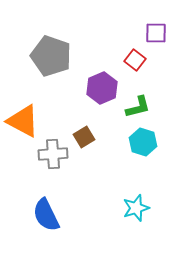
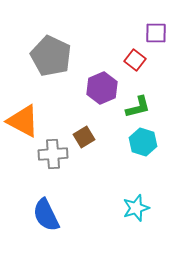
gray pentagon: rotated 6 degrees clockwise
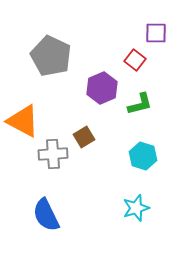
green L-shape: moved 2 px right, 3 px up
cyan hexagon: moved 14 px down
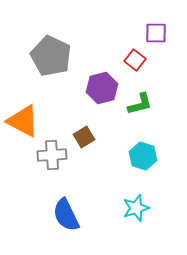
purple hexagon: rotated 8 degrees clockwise
gray cross: moved 1 px left, 1 px down
blue semicircle: moved 20 px right
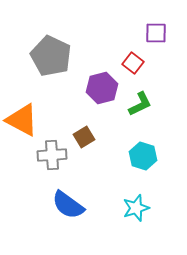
red square: moved 2 px left, 3 px down
green L-shape: rotated 12 degrees counterclockwise
orange triangle: moved 1 px left, 1 px up
blue semicircle: moved 2 px right, 10 px up; rotated 28 degrees counterclockwise
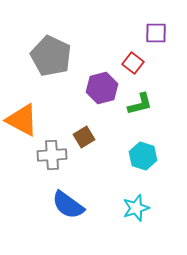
green L-shape: rotated 12 degrees clockwise
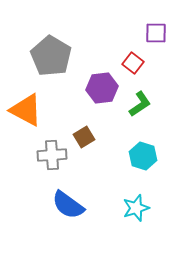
gray pentagon: rotated 6 degrees clockwise
purple hexagon: rotated 8 degrees clockwise
green L-shape: rotated 20 degrees counterclockwise
orange triangle: moved 4 px right, 10 px up
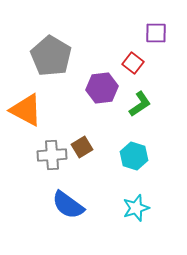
brown square: moved 2 px left, 10 px down
cyan hexagon: moved 9 px left
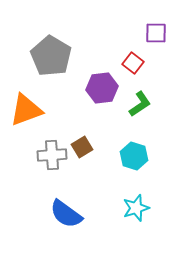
orange triangle: rotated 48 degrees counterclockwise
blue semicircle: moved 2 px left, 9 px down
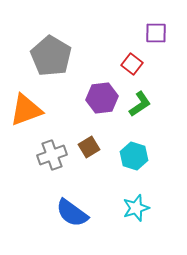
red square: moved 1 px left, 1 px down
purple hexagon: moved 10 px down
brown square: moved 7 px right
gray cross: rotated 16 degrees counterclockwise
blue semicircle: moved 6 px right, 1 px up
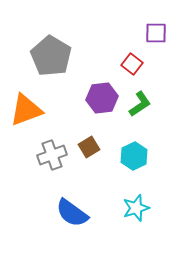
cyan hexagon: rotated 16 degrees clockwise
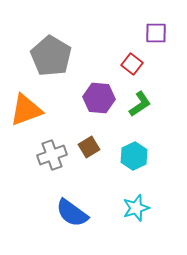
purple hexagon: moved 3 px left; rotated 12 degrees clockwise
